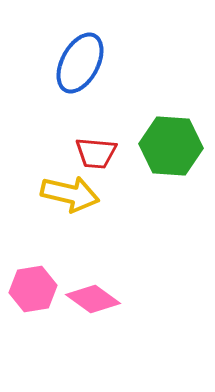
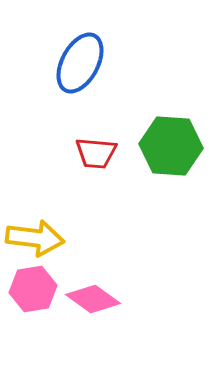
yellow arrow: moved 35 px left, 44 px down; rotated 6 degrees counterclockwise
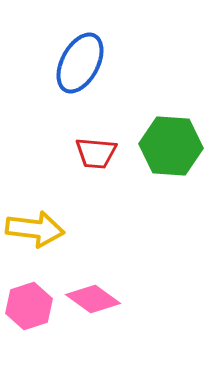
yellow arrow: moved 9 px up
pink hexagon: moved 4 px left, 17 px down; rotated 9 degrees counterclockwise
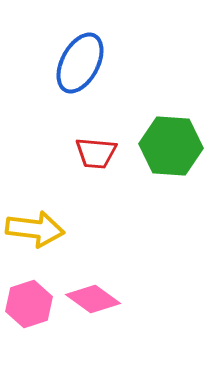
pink hexagon: moved 2 px up
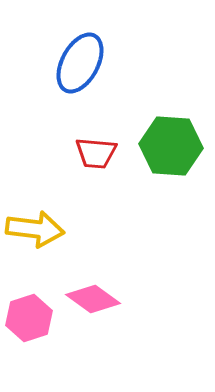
pink hexagon: moved 14 px down
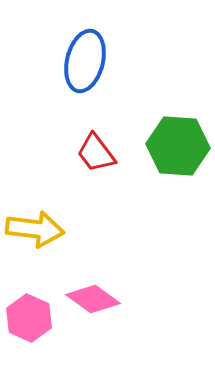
blue ellipse: moved 5 px right, 2 px up; rotated 14 degrees counterclockwise
green hexagon: moved 7 px right
red trapezoid: rotated 48 degrees clockwise
pink hexagon: rotated 18 degrees counterclockwise
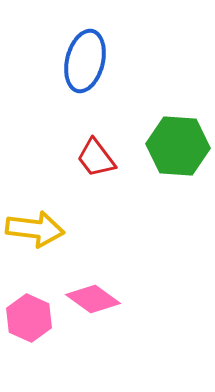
red trapezoid: moved 5 px down
